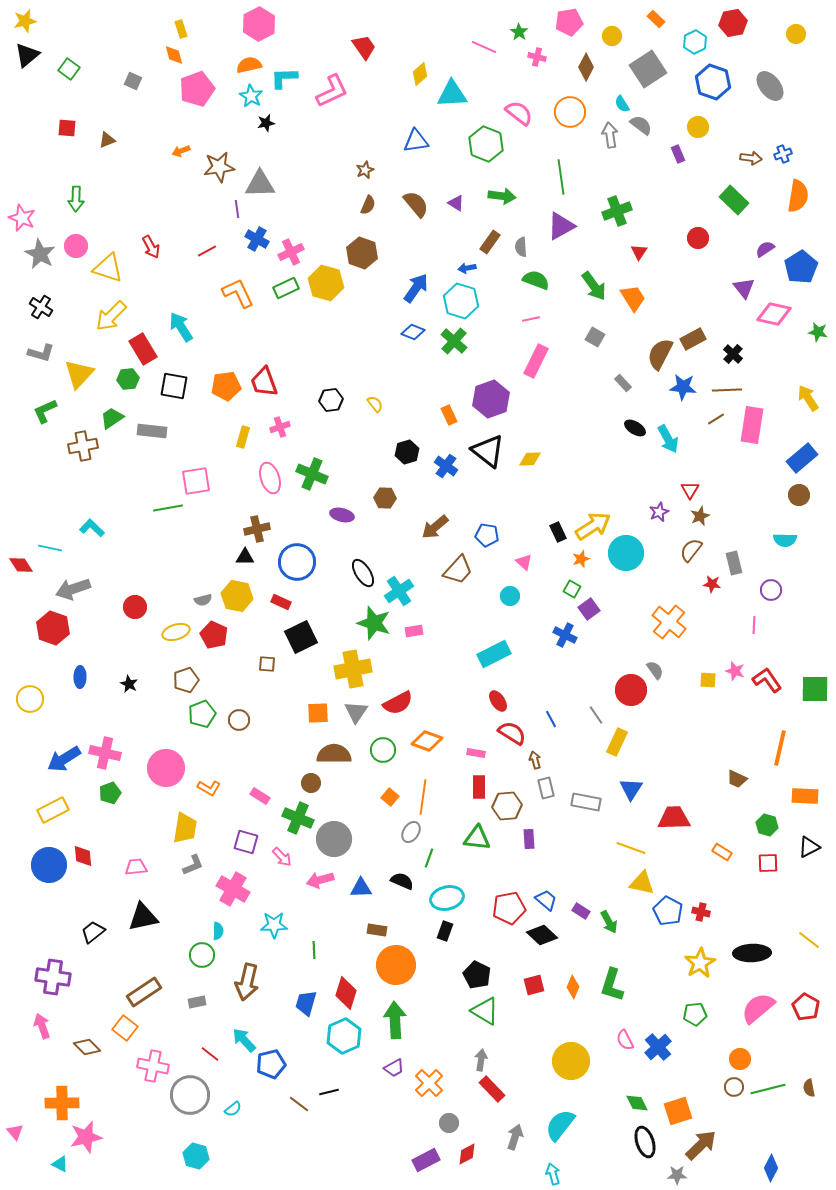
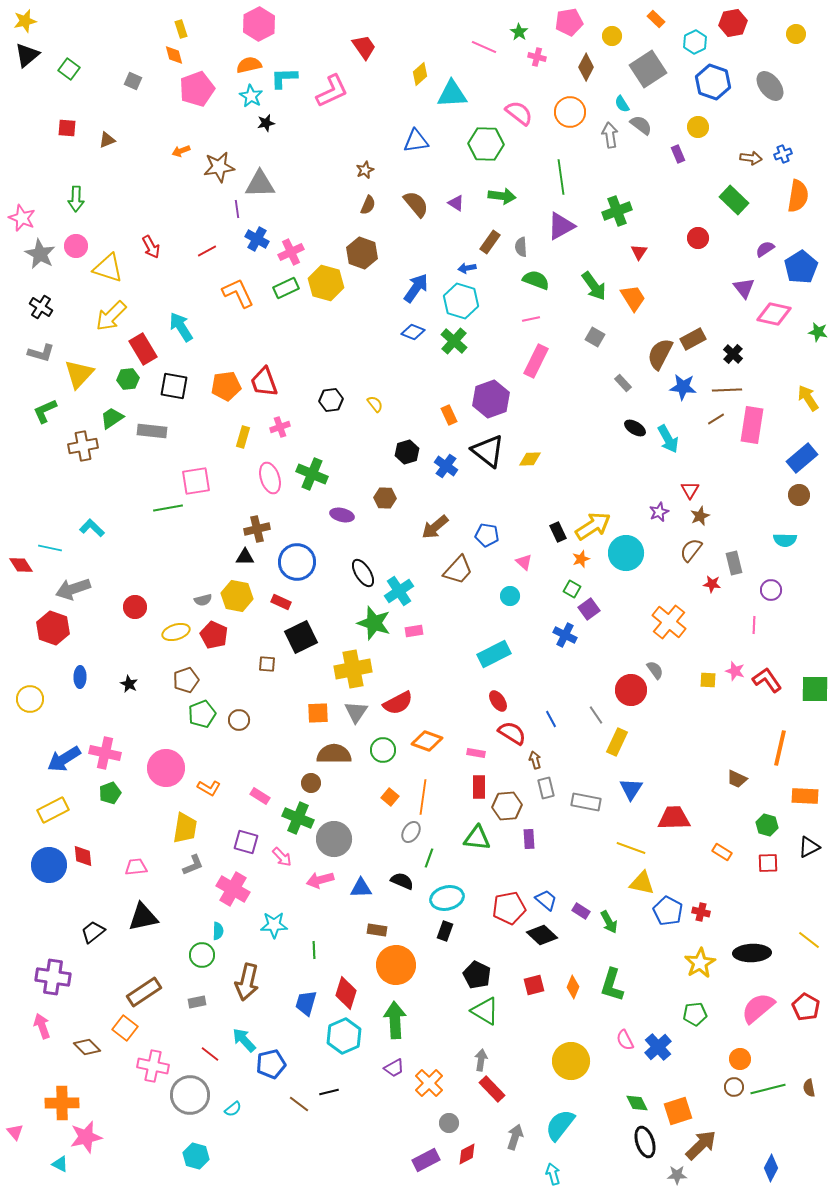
green hexagon at (486, 144): rotated 20 degrees counterclockwise
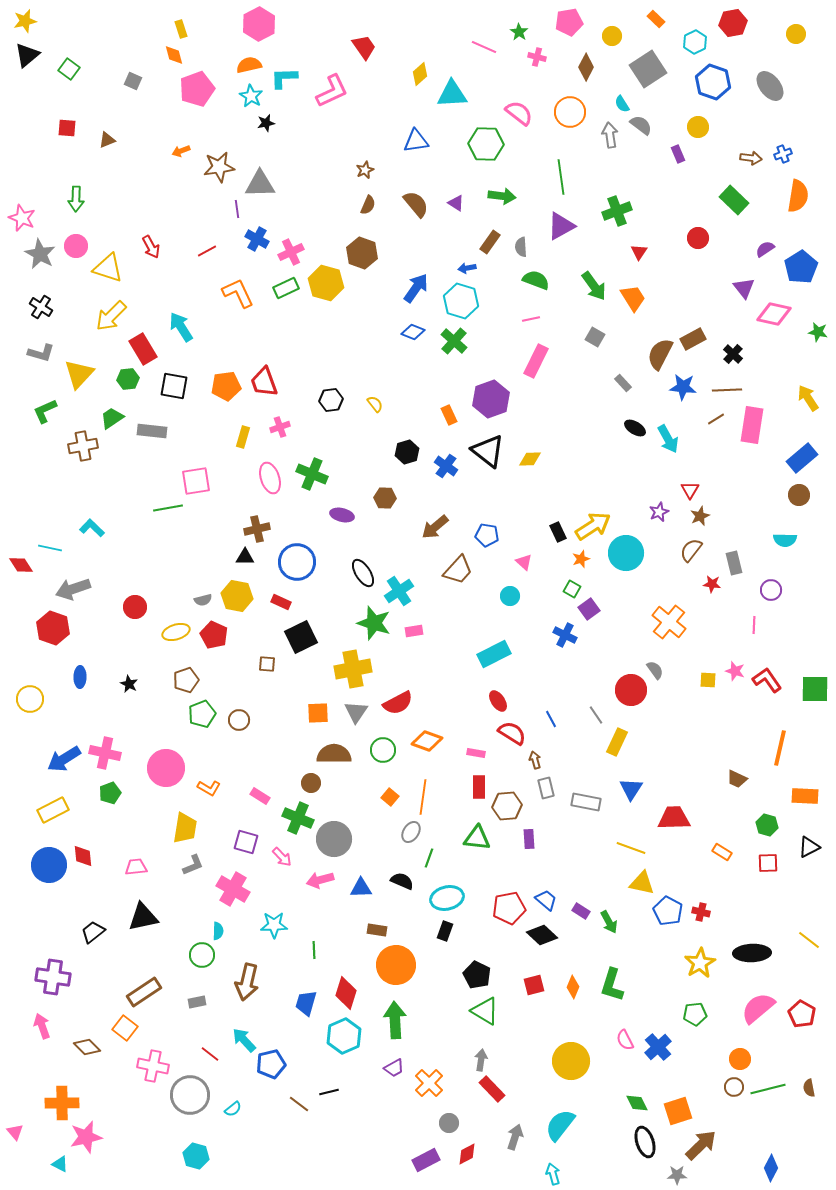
red pentagon at (806, 1007): moved 4 px left, 7 px down
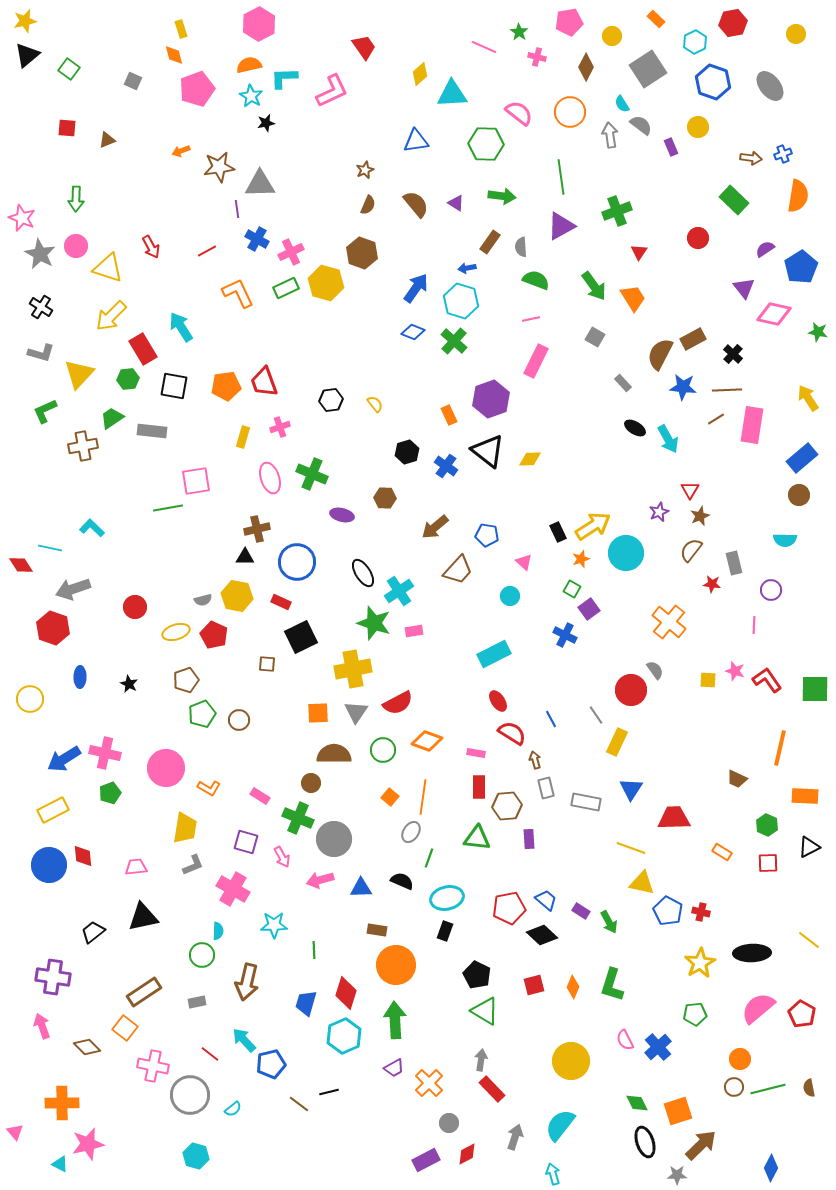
purple rectangle at (678, 154): moved 7 px left, 7 px up
green hexagon at (767, 825): rotated 10 degrees clockwise
pink arrow at (282, 857): rotated 15 degrees clockwise
pink star at (86, 1137): moved 2 px right, 7 px down
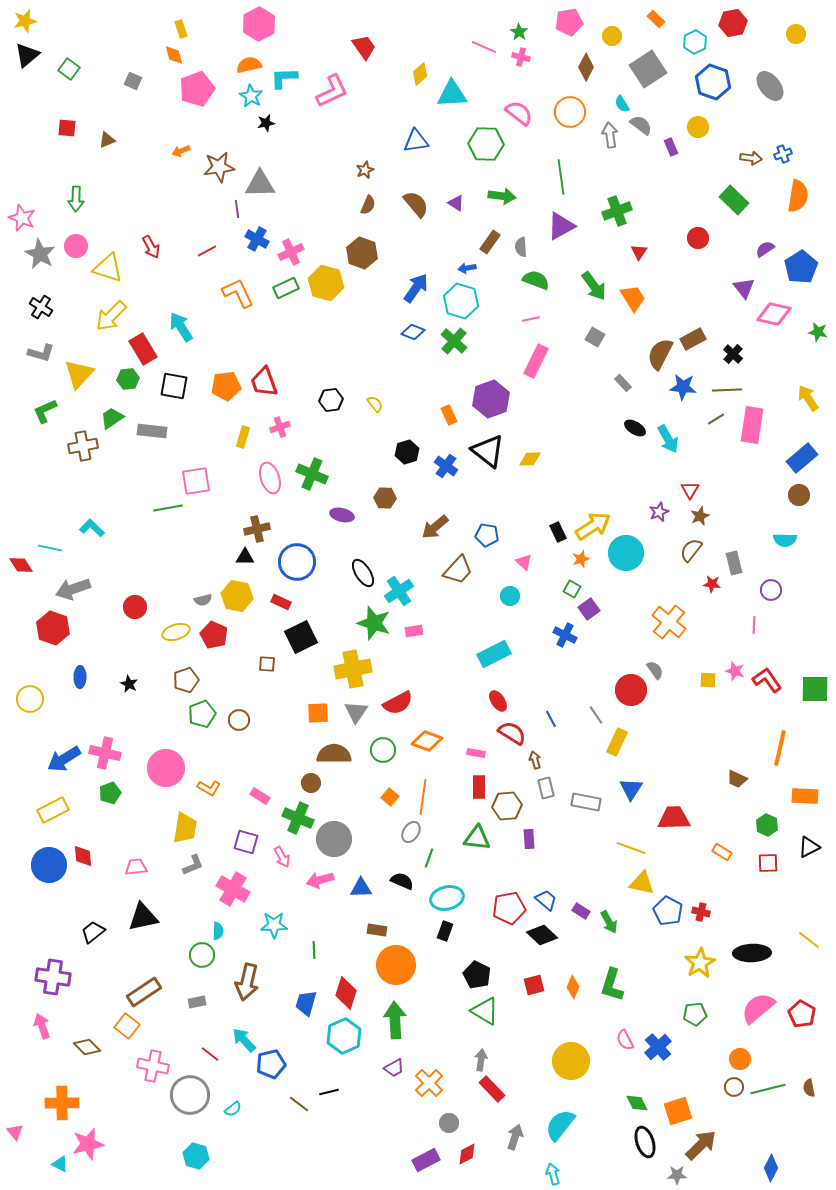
pink cross at (537, 57): moved 16 px left
orange square at (125, 1028): moved 2 px right, 2 px up
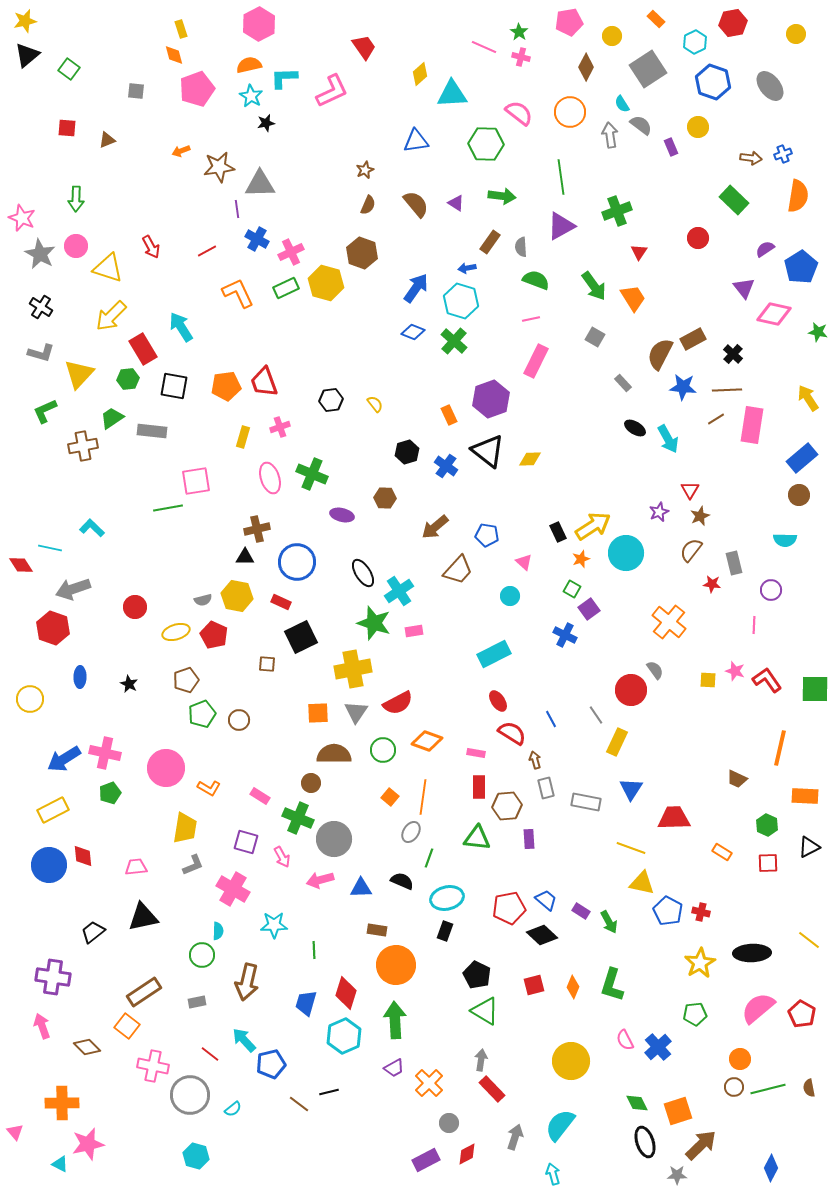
gray square at (133, 81): moved 3 px right, 10 px down; rotated 18 degrees counterclockwise
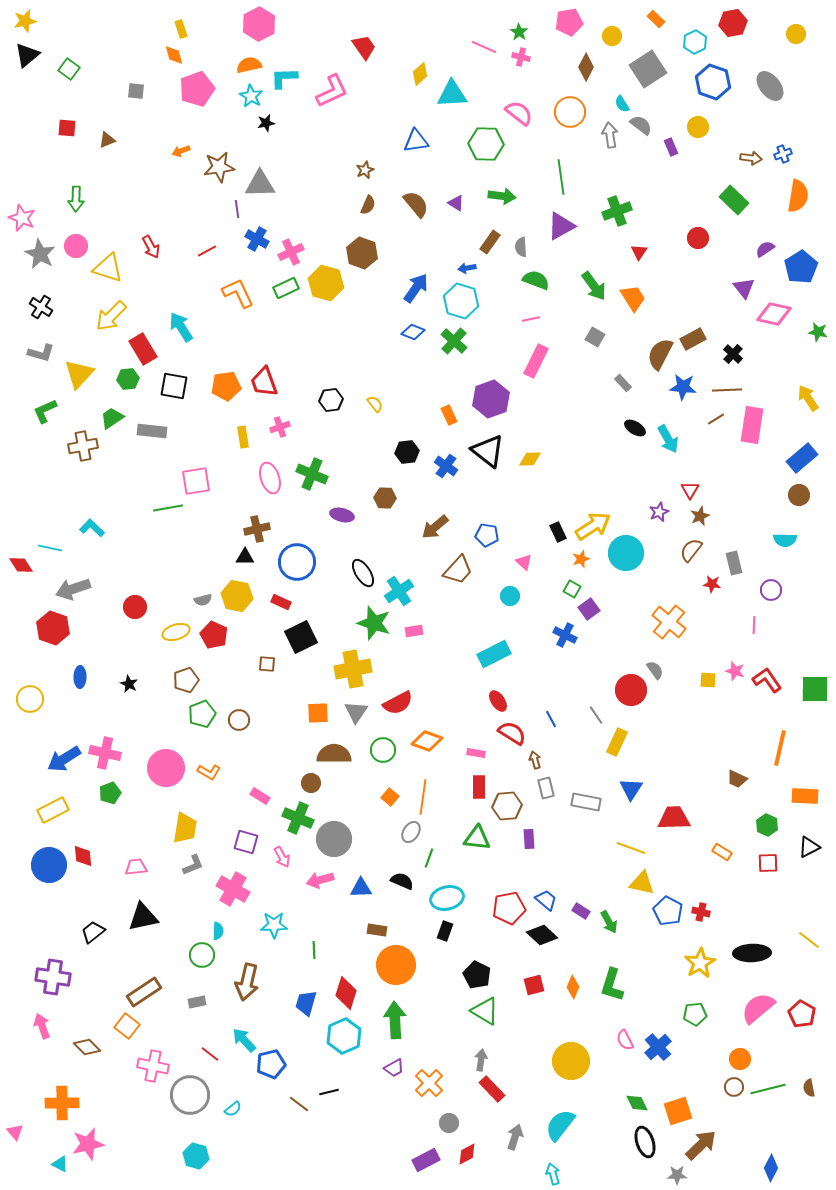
yellow rectangle at (243, 437): rotated 25 degrees counterclockwise
black hexagon at (407, 452): rotated 10 degrees clockwise
orange L-shape at (209, 788): moved 16 px up
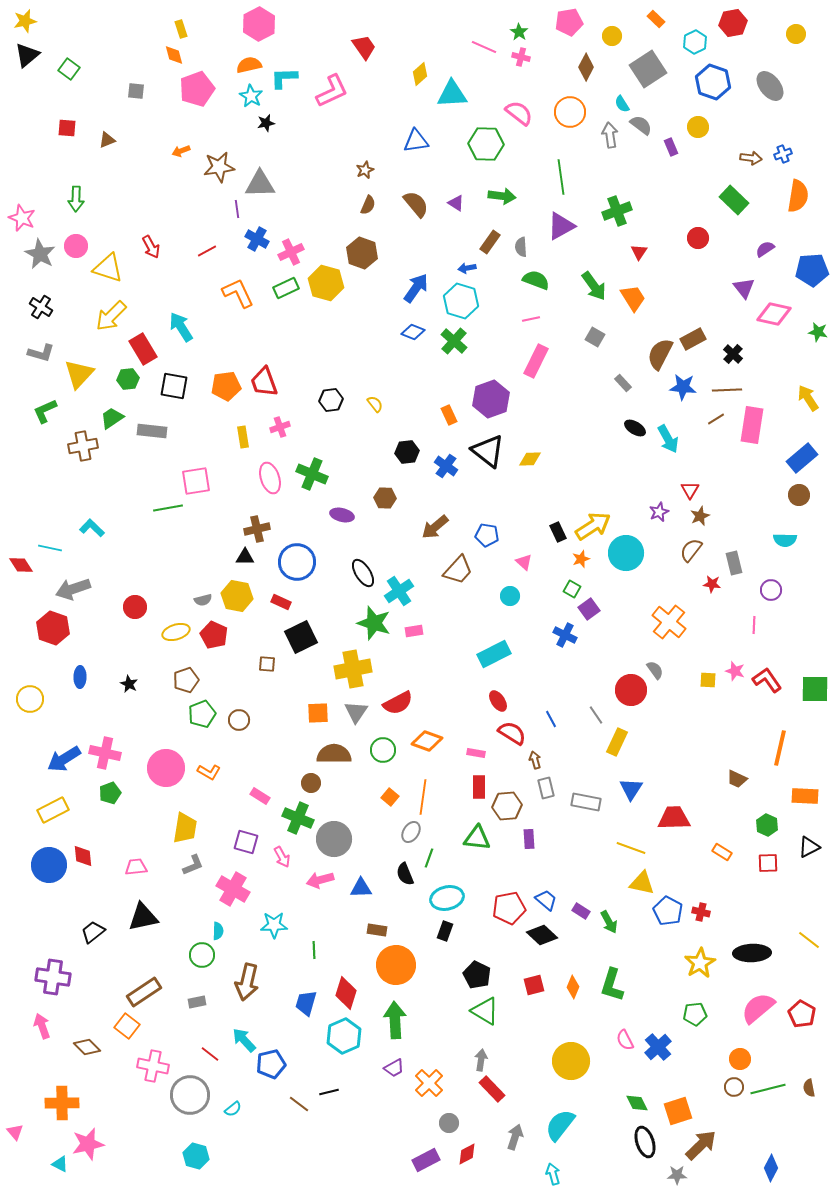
blue pentagon at (801, 267): moved 11 px right, 3 px down; rotated 28 degrees clockwise
black semicircle at (402, 881): moved 3 px right, 7 px up; rotated 135 degrees counterclockwise
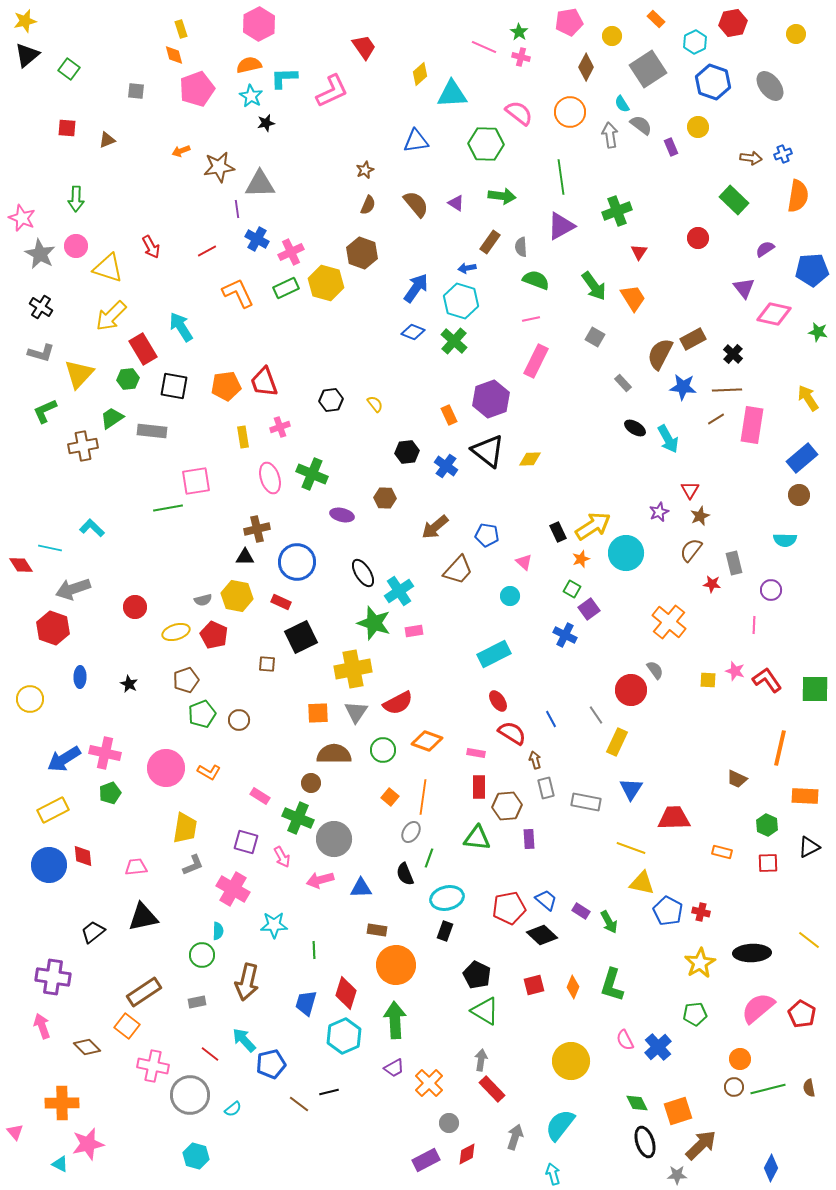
orange rectangle at (722, 852): rotated 18 degrees counterclockwise
